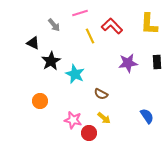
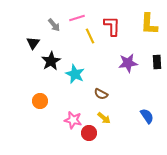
pink line: moved 3 px left, 5 px down
red L-shape: rotated 45 degrees clockwise
black triangle: rotated 40 degrees clockwise
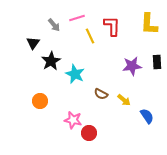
purple star: moved 4 px right, 3 px down
yellow arrow: moved 20 px right, 18 px up
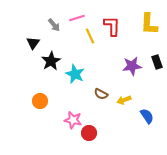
black rectangle: rotated 16 degrees counterclockwise
yellow arrow: rotated 120 degrees clockwise
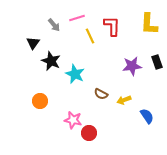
black star: rotated 18 degrees counterclockwise
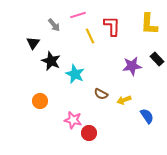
pink line: moved 1 px right, 3 px up
black rectangle: moved 3 px up; rotated 24 degrees counterclockwise
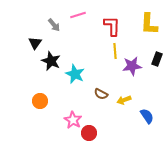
yellow line: moved 25 px right, 15 px down; rotated 21 degrees clockwise
black triangle: moved 2 px right
black rectangle: rotated 64 degrees clockwise
pink star: rotated 18 degrees clockwise
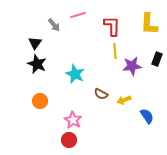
black star: moved 14 px left, 3 px down
red circle: moved 20 px left, 7 px down
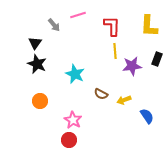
yellow L-shape: moved 2 px down
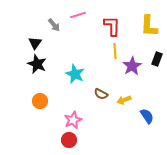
purple star: rotated 24 degrees counterclockwise
pink star: rotated 18 degrees clockwise
